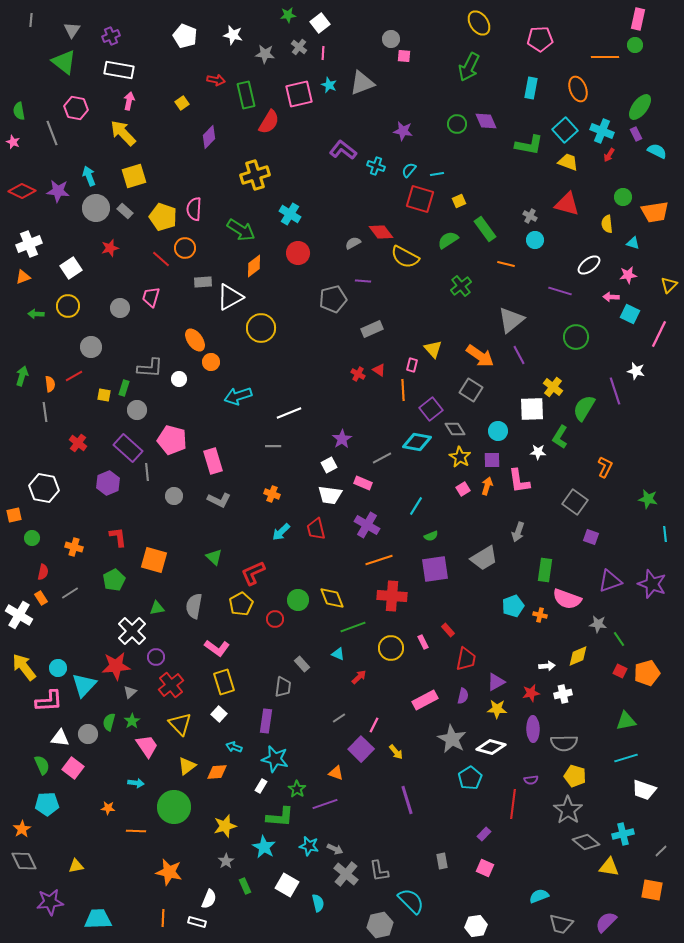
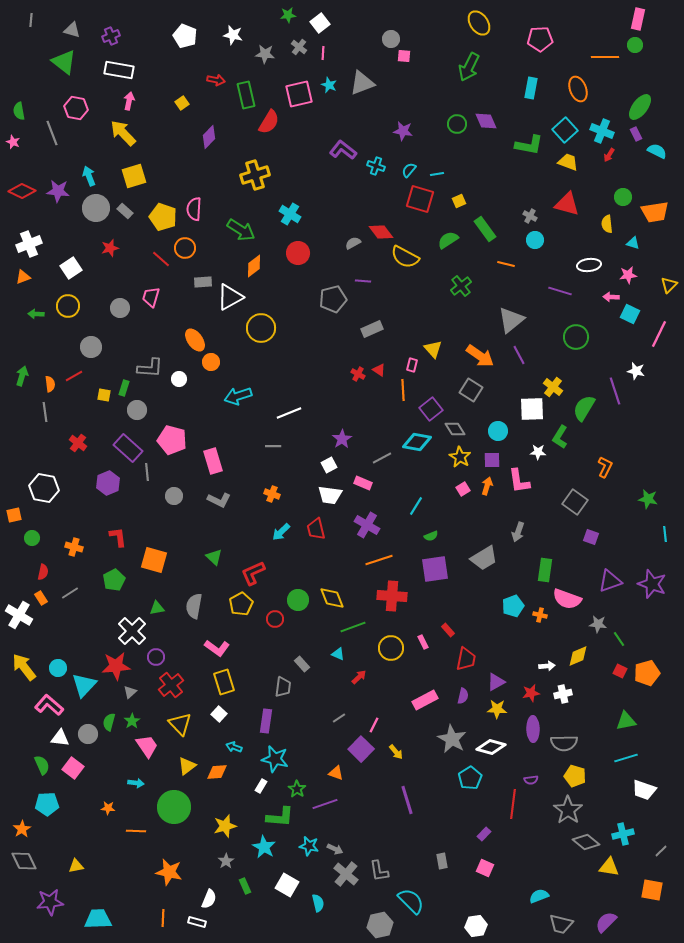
gray triangle at (72, 30): rotated 48 degrees counterclockwise
white ellipse at (589, 265): rotated 30 degrees clockwise
pink L-shape at (49, 701): moved 4 px down; rotated 136 degrees counterclockwise
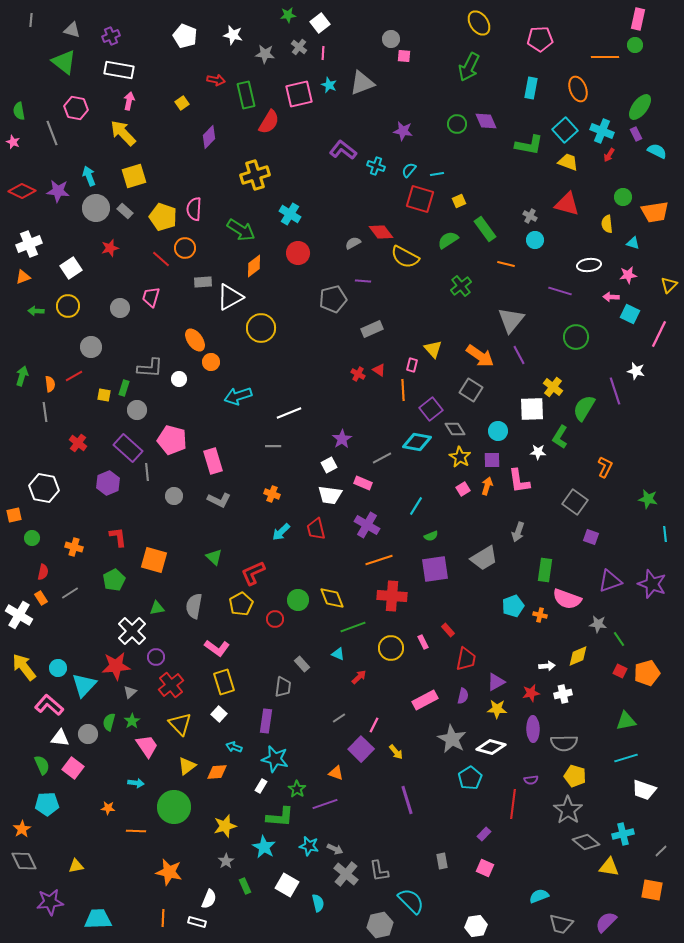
green arrow at (36, 314): moved 3 px up
gray triangle at (511, 320): rotated 12 degrees counterclockwise
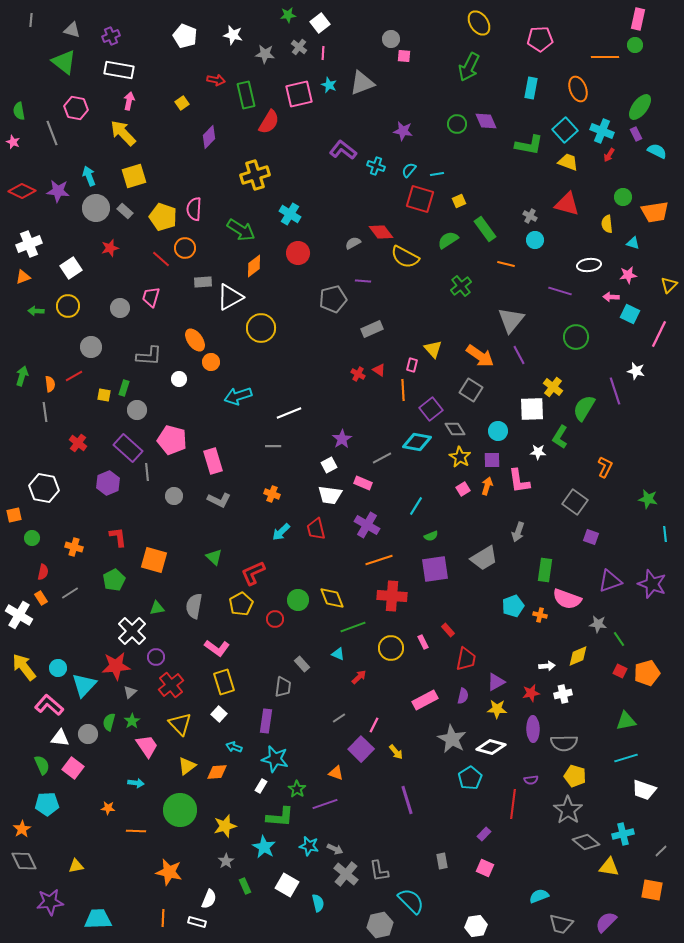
gray L-shape at (150, 368): moved 1 px left, 12 px up
green circle at (174, 807): moved 6 px right, 3 px down
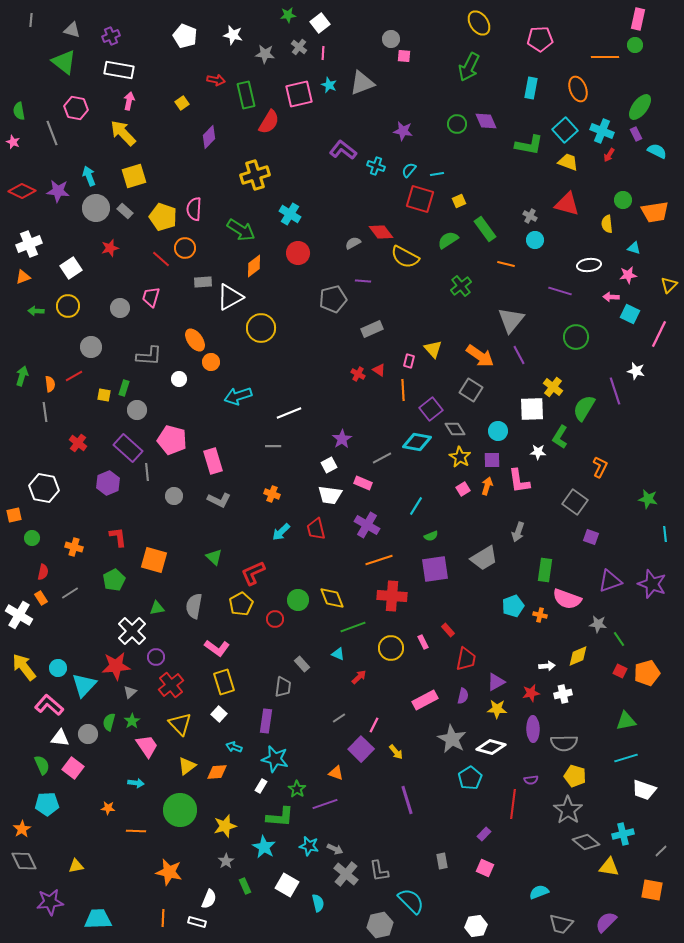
green circle at (623, 197): moved 3 px down
cyan triangle at (633, 243): moved 1 px right, 5 px down
pink rectangle at (412, 365): moved 3 px left, 4 px up
orange L-shape at (605, 467): moved 5 px left
cyan semicircle at (539, 896): moved 4 px up
